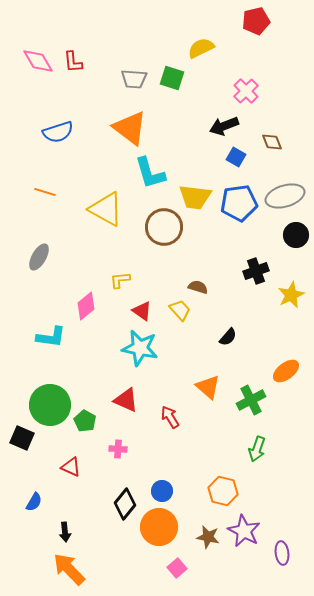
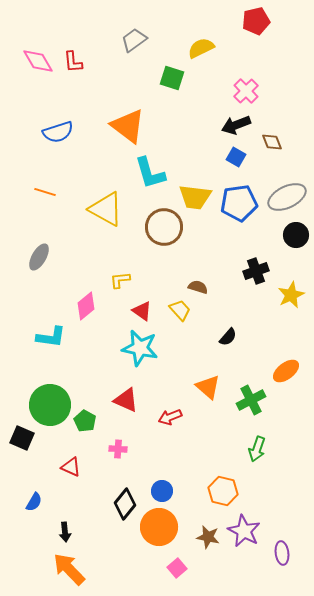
gray trapezoid at (134, 79): moved 39 px up; rotated 140 degrees clockwise
black arrow at (224, 126): moved 12 px right, 1 px up
orange triangle at (130, 128): moved 2 px left, 2 px up
gray ellipse at (285, 196): moved 2 px right, 1 px down; rotated 9 degrees counterclockwise
red arrow at (170, 417): rotated 80 degrees counterclockwise
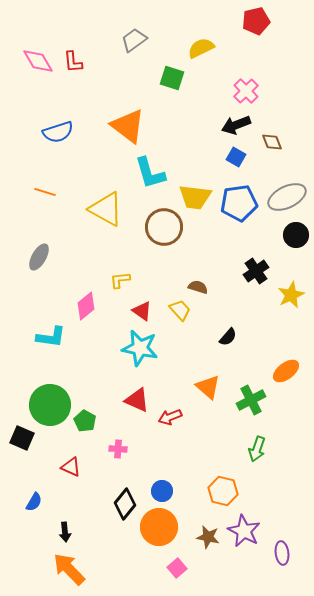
black cross at (256, 271): rotated 15 degrees counterclockwise
red triangle at (126, 400): moved 11 px right
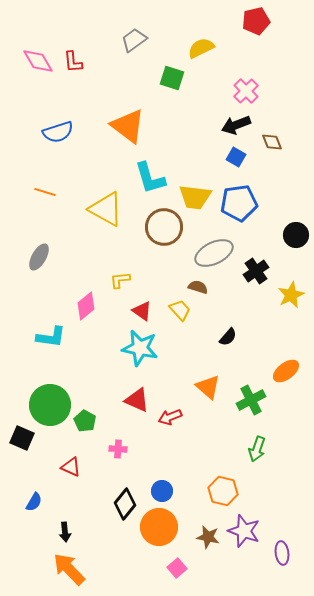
cyan L-shape at (150, 173): moved 5 px down
gray ellipse at (287, 197): moved 73 px left, 56 px down
purple star at (244, 531): rotated 8 degrees counterclockwise
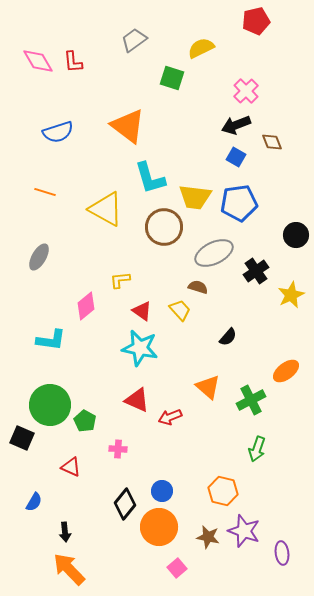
cyan L-shape at (51, 337): moved 3 px down
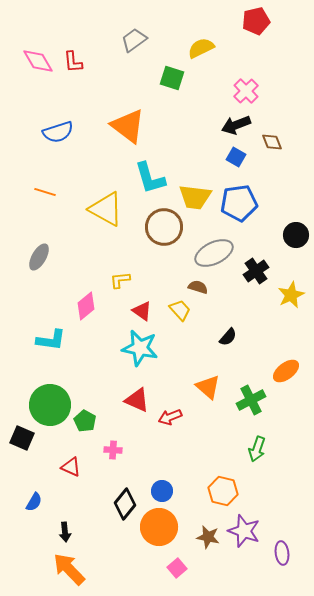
pink cross at (118, 449): moved 5 px left, 1 px down
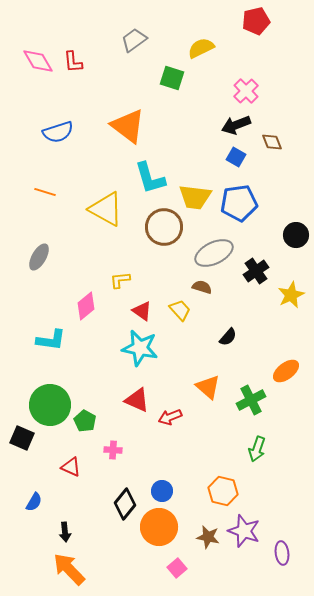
brown semicircle at (198, 287): moved 4 px right
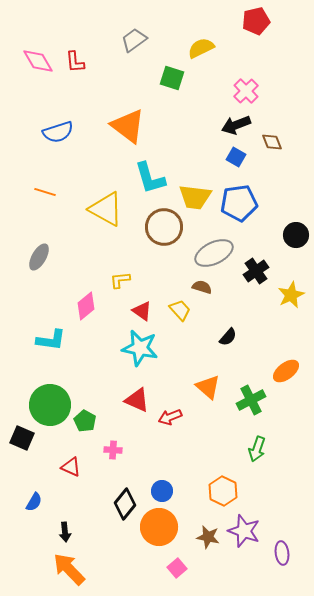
red L-shape at (73, 62): moved 2 px right
orange hexagon at (223, 491): rotated 12 degrees clockwise
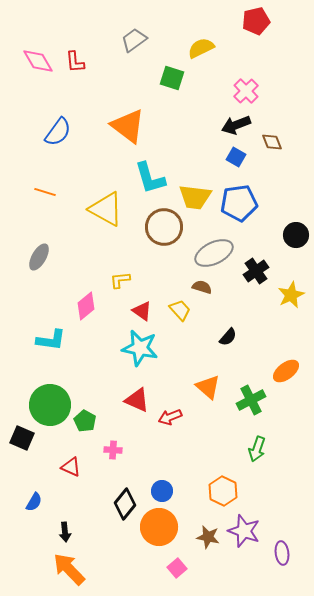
blue semicircle at (58, 132): rotated 36 degrees counterclockwise
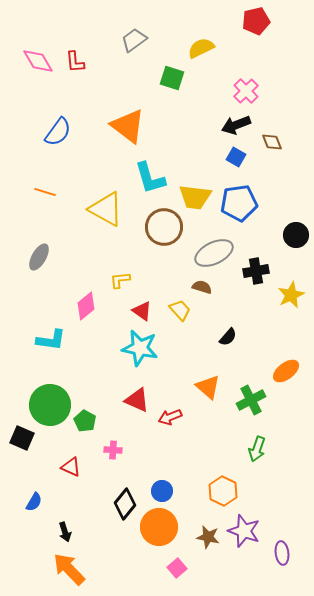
black cross at (256, 271): rotated 25 degrees clockwise
black arrow at (65, 532): rotated 12 degrees counterclockwise
